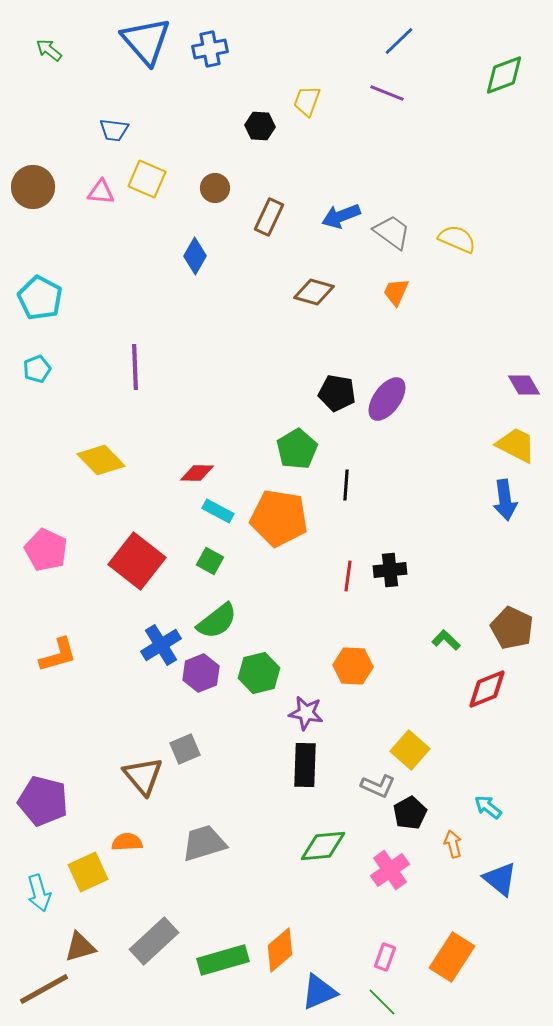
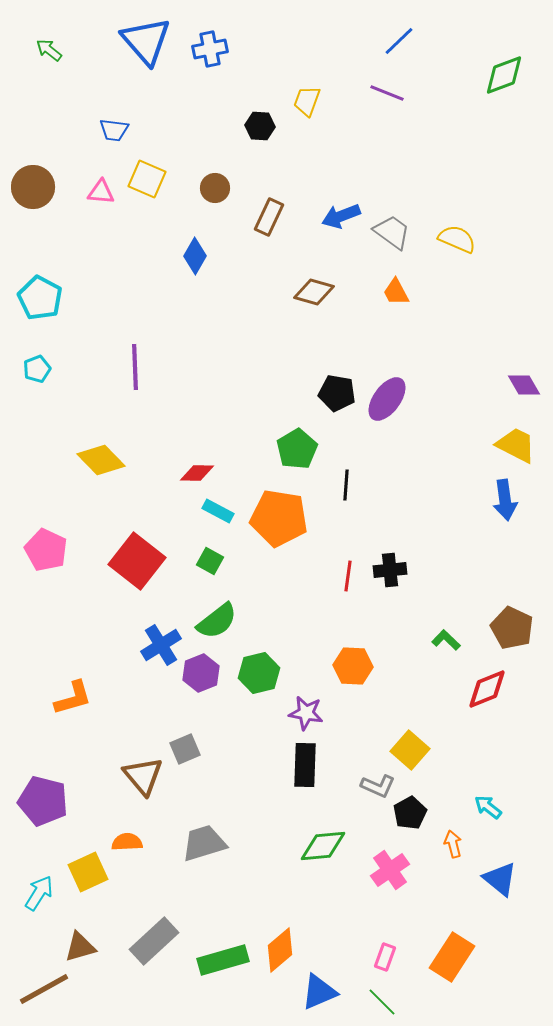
orange trapezoid at (396, 292): rotated 52 degrees counterclockwise
orange L-shape at (58, 655): moved 15 px right, 43 px down
cyan arrow at (39, 893): rotated 132 degrees counterclockwise
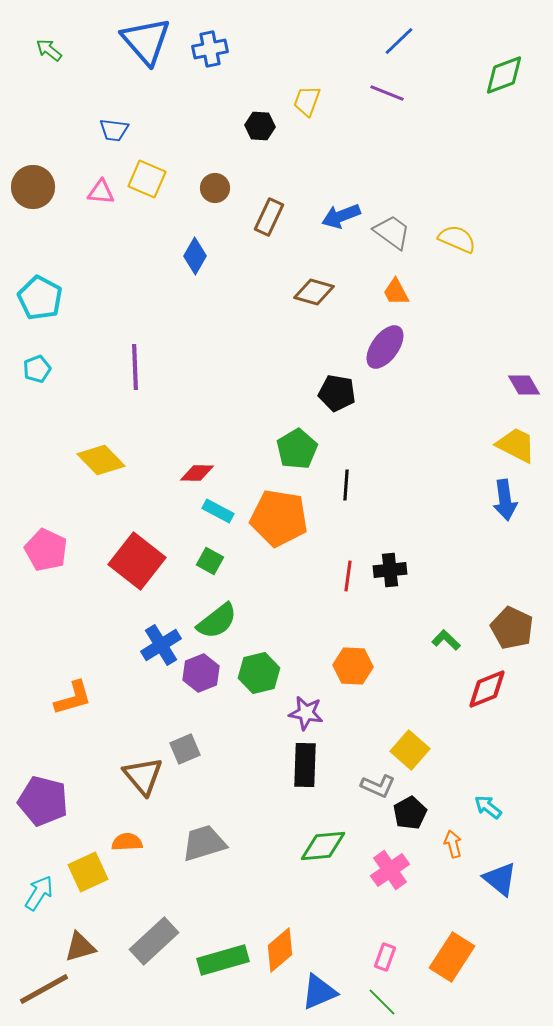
purple ellipse at (387, 399): moved 2 px left, 52 px up
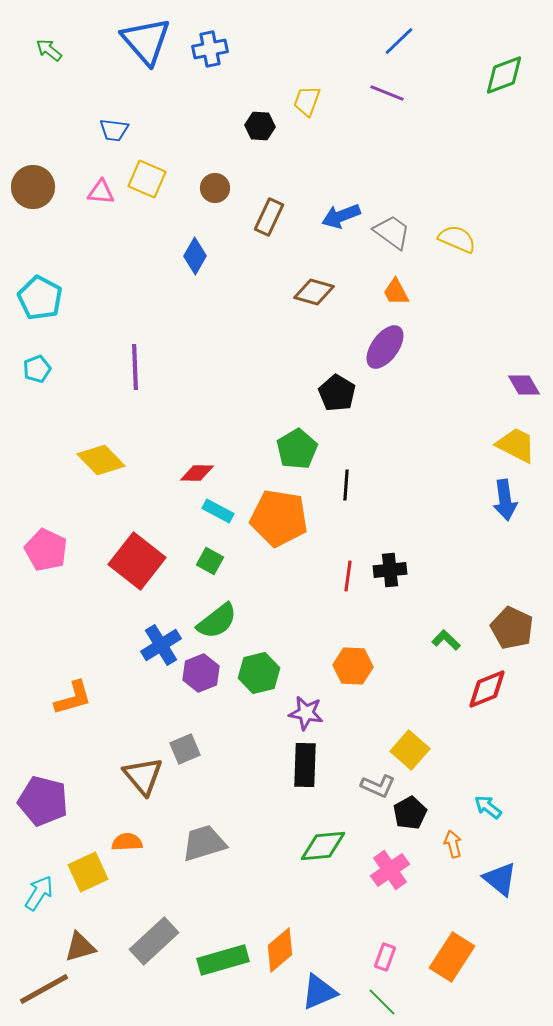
black pentagon at (337, 393): rotated 21 degrees clockwise
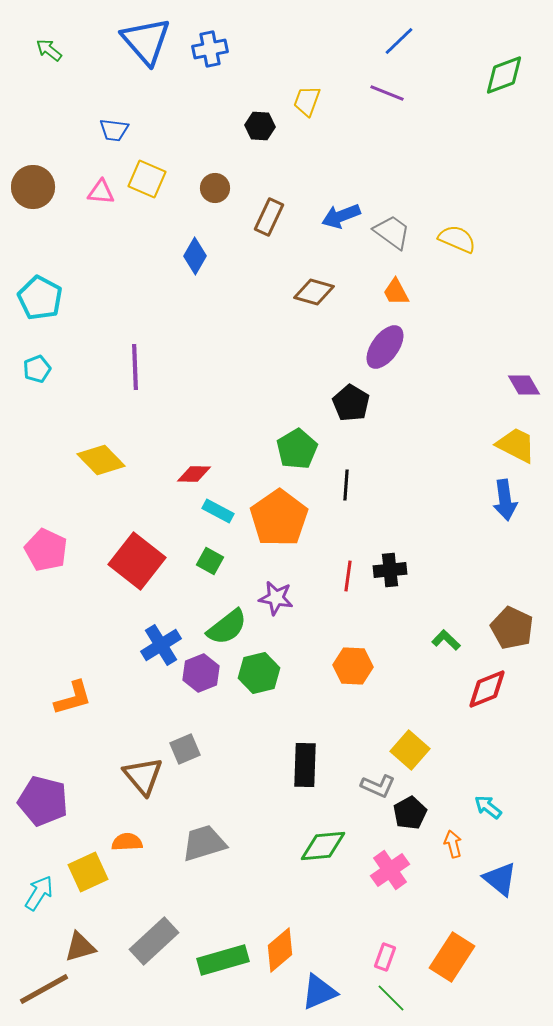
black pentagon at (337, 393): moved 14 px right, 10 px down
red diamond at (197, 473): moved 3 px left, 1 px down
orange pentagon at (279, 518): rotated 28 degrees clockwise
green semicircle at (217, 621): moved 10 px right, 6 px down
purple star at (306, 713): moved 30 px left, 115 px up
green line at (382, 1002): moved 9 px right, 4 px up
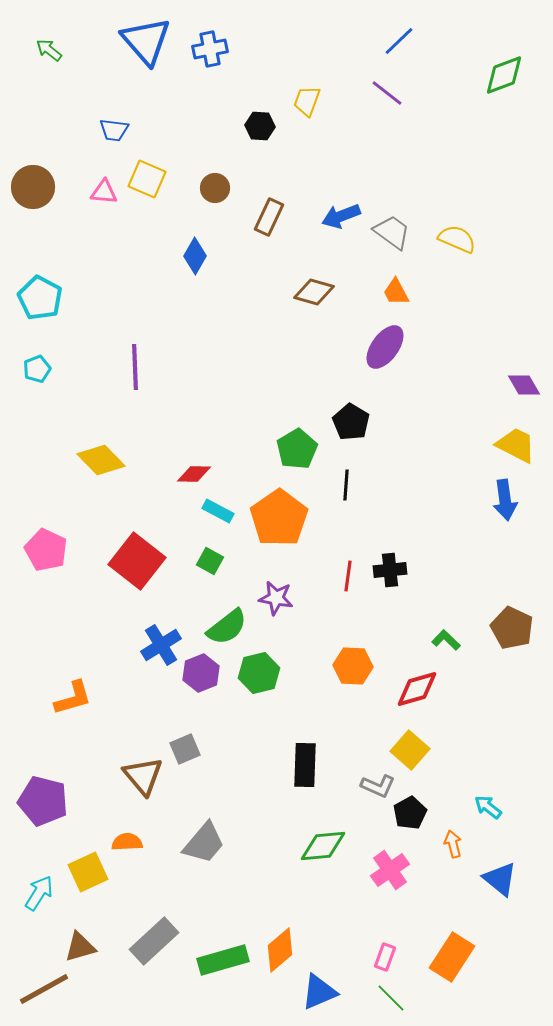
purple line at (387, 93): rotated 16 degrees clockwise
pink triangle at (101, 192): moved 3 px right
black pentagon at (351, 403): moved 19 px down
red diamond at (487, 689): moved 70 px left; rotated 6 degrees clockwise
gray trapezoid at (204, 843): rotated 147 degrees clockwise
